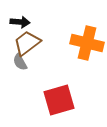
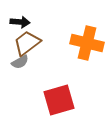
gray semicircle: rotated 90 degrees counterclockwise
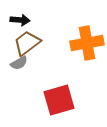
black arrow: moved 2 px up
orange cross: rotated 24 degrees counterclockwise
gray semicircle: moved 1 px left, 1 px down
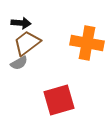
black arrow: moved 1 px right, 3 px down
orange cross: rotated 20 degrees clockwise
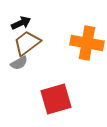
black arrow: rotated 30 degrees counterclockwise
red square: moved 3 px left, 1 px up
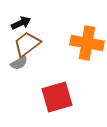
brown trapezoid: moved 1 px down
red square: moved 1 px right, 2 px up
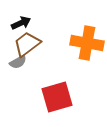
gray semicircle: moved 1 px left, 1 px up
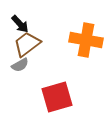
black arrow: moved 1 px left, 1 px down; rotated 72 degrees clockwise
orange cross: moved 1 px left, 3 px up
gray semicircle: moved 2 px right, 3 px down
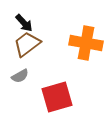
black arrow: moved 4 px right, 1 px up
orange cross: moved 3 px down
gray semicircle: moved 11 px down
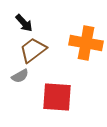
brown trapezoid: moved 6 px right, 6 px down
red square: rotated 20 degrees clockwise
